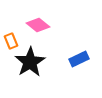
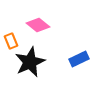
black star: rotated 8 degrees clockwise
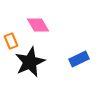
pink diamond: rotated 20 degrees clockwise
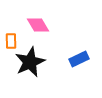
orange rectangle: rotated 21 degrees clockwise
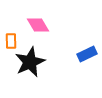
blue rectangle: moved 8 px right, 5 px up
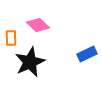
pink diamond: rotated 15 degrees counterclockwise
orange rectangle: moved 3 px up
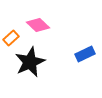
orange rectangle: rotated 49 degrees clockwise
blue rectangle: moved 2 px left
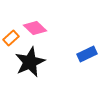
pink diamond: moved 3 px left, 3 px down
blue rectangle: moved 2 px right
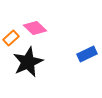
black star: moved 2 px left
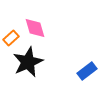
pink diamond: rotated 30 degrees clockwise
blue rectangle: moved 17 px down; rotated 12 degrees counterclockwise
